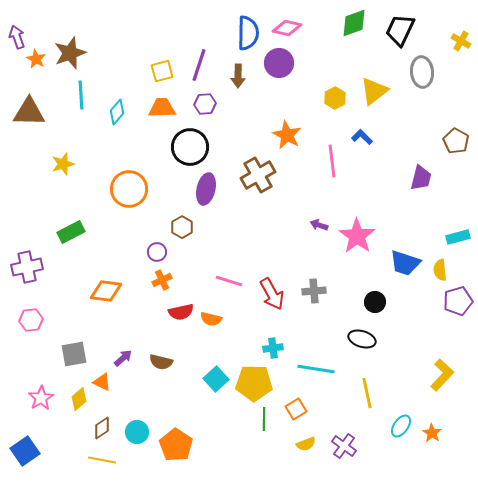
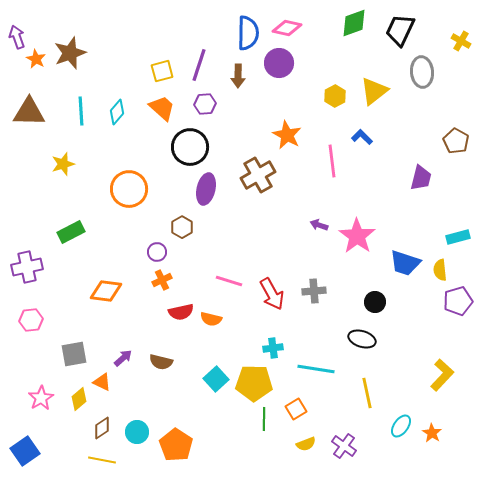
cyan line at (81, 95): moved 16 px down
yellow hexagon at (335, 98): moved 2 px up
orange trapezoid at (162, 108): rotated 44 degrees clockwise
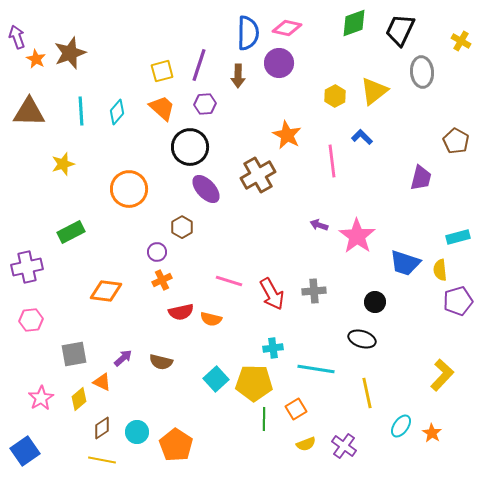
purple ellipse at (206, 189): rotated 56 degrees counterclockwise
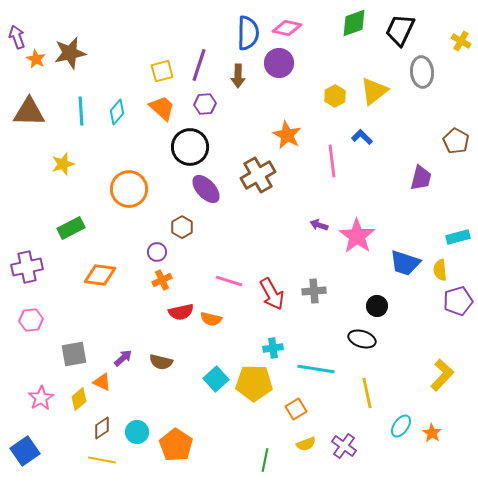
brown star at (70, 53): rotated 8 degrees clockwise
green rectangle at (71, 232): moved 4 px up
orange diamond at (106, 291): moved 6 px left, 16 px up
black circle at (375, 302): moved 2 px right, 4 px down
green line at (264, 419): moved 1 px right, 41 px down; rotated 10 degrees clockwise
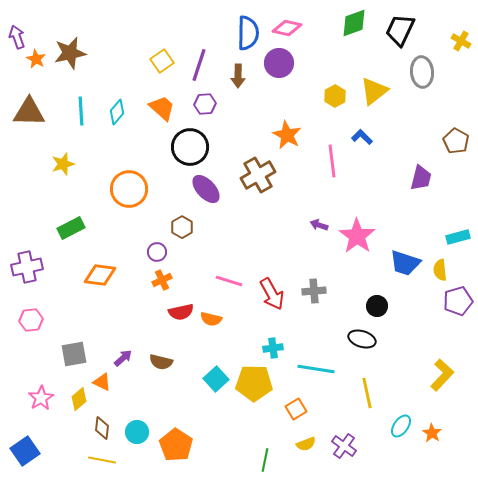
yellow square at (162, 71): moved 10 px up; rotated 20 degrees counterclockwise
brown diamond at (102, 428): rotated 50 degrees counterclockwise
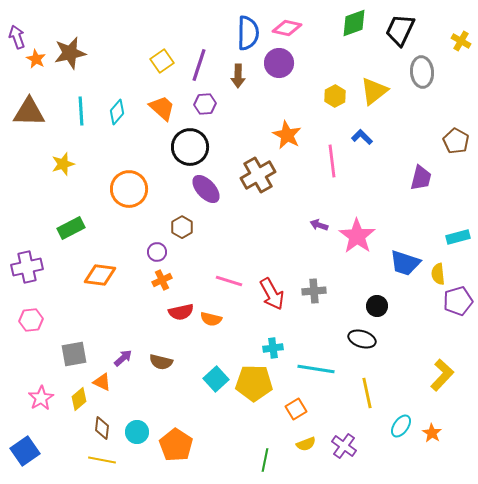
yellow semicircle at (440, 270): moved 2 px left, 4 px down
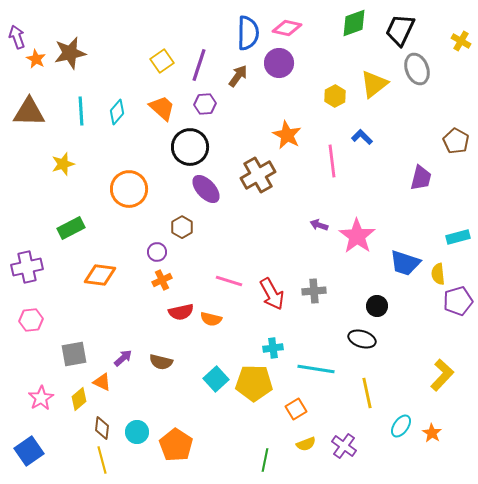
gray ellipse at (422, 72): moved 5 px left, 3 px up; rotated 16 degrees counterclockwise
brown arrow at (238, 76): rotated 145 degrees counterclockwise
yellow triangle at (374, 91): moved 7 px up
blue square at (25, 451): moved 4 px right
yellow line at (102, 460): rotated 64 degrees clockwise
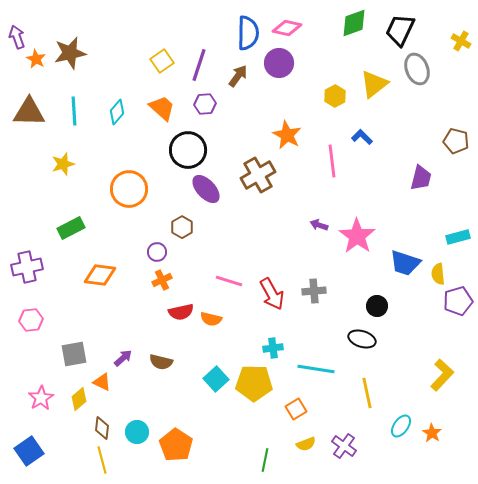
cyan line at (81, 111): moved 7 px left
brown pentagon at (456, 141): rotated 15 degrees counterclockwise
black circle at (190, 147): moved 2 px left, 3 px down
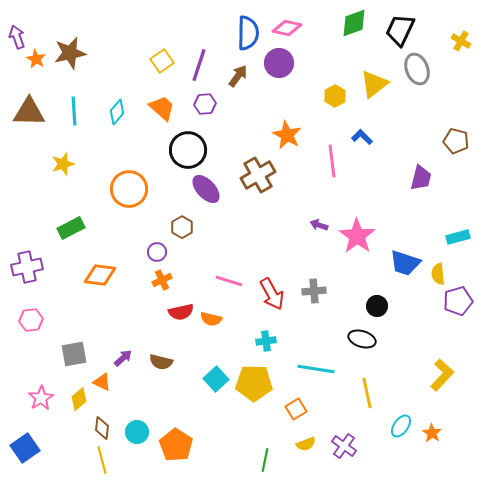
cyan cross at (273, 348): moved 7 px left, 7 px up
blue square at (29, 451): moved 4 px left, 3 px up
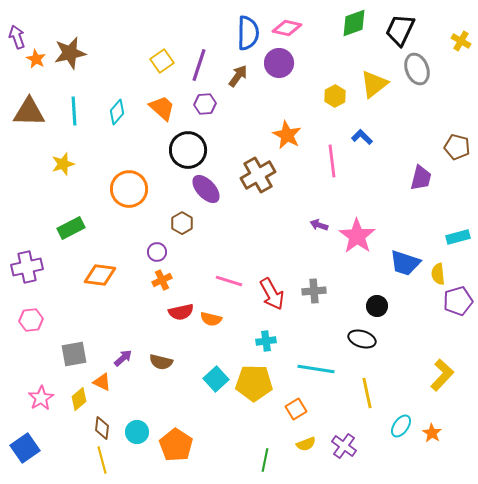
brown pentagon at (456, 141): moved 1 px right, 6 px down
brown hexagon at (182, 227): moved 4 px up
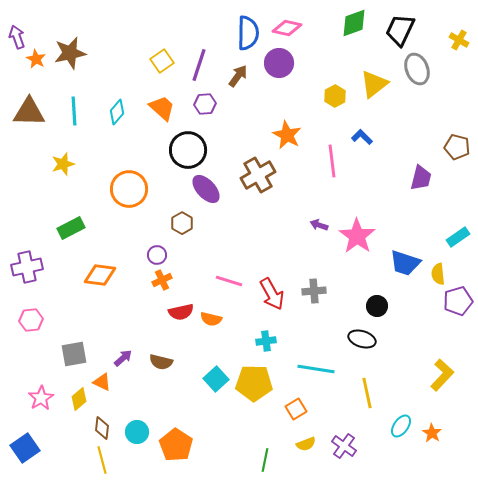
yellow cross at (461, 41): moved 2 px left, 1 px up
cyan rectangle at (458, 237): rotated 20 degrees counterclockwise
purple circle at (157, 252): moved 3 px down
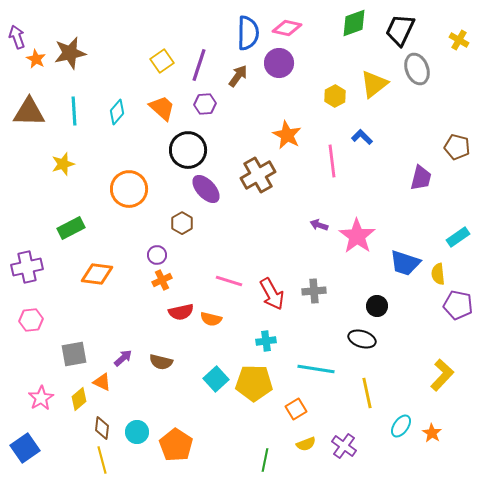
orange diamond at (100, 275): moved 3 px left, 1 px up
purple pentagon at (458, 301): moved 4 px down; rotated 28 degrees clockwise
